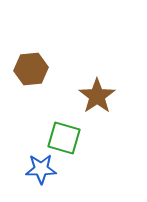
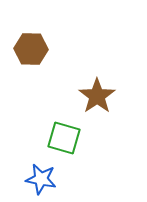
brown hexagon: moved 20 px up; rotated 8 degrees clockwise
blue star: moved 10 px down; rotated 12 degrees clockwise
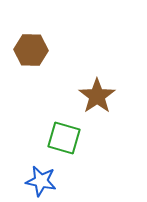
brown hexagon: moved 1 px down
blue star: moved 2 px down
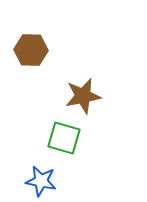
brown star: moved 14 px left; rotated 24 degrees clockwise
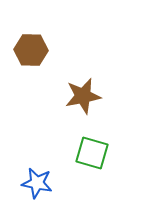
green square: moved 28 px right, 15 px down
blue star: moved 4 px left, 2 px down
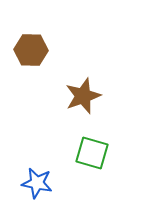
brown star: rotated 9 degrees counterclockwise
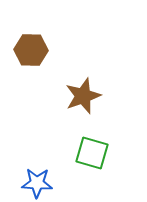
blue star: rotated 8 degrees counterclockwise
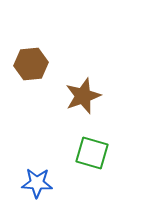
brown hexagon: moved 14 px down; rotated 8 degrees counterclockwise
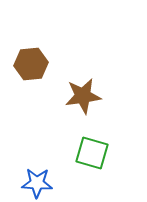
brown star: rotated 12 degrees clockwise
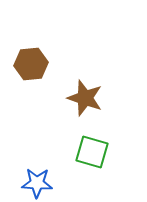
brown star: moved 2 px right, 2 px down; rotated 27 degrees clockwise
green square: moved 1 px up
